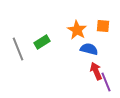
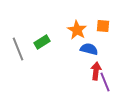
red arrow: rotated 30 degrees clockwise
purple line: moved 1 px left
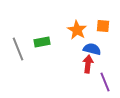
green rectangle: rotated 21 degrees clockwise
blue semicircle: moved 3 px right
red arrow: moved 8 px left, 7 px up
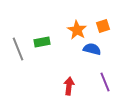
orange square: rotated 24 degrees counterclockwise
red arrow: moved 19 px left, 22 px down
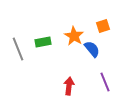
orange star: moved 3 px left, 6 px down
green rectangle: moved 1 px right
blue semicircle: rotated 36 degrees clockwise
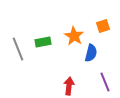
blue semicircle: moved 1 px left, 4 px down; rotated 54 degrees clockwise
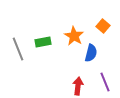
orange square: rotated 32 degrees counterclockwise
red arrow: moved 9 px right
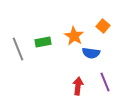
blue semicircle: rotated 84 degrees clockwise
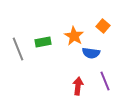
purple line: moved 1 px up
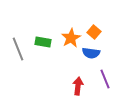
orange square: moved 9 px left, 6 px down
orange star: moved 3 px left, 2 px down; rotated 12 degrees clockwise
green rectangle: rotated 21 degrees clockwise
purple line: moved 2 px up
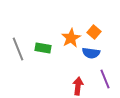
green rectangle: moved 6 px down
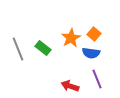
orange square: moved 2 px down
green rectangle: rotated 28 degrees clockwise
purple line: moved 8 px left
red arrow: moved 8 px left; rotated 78 degrees counterclockwise
